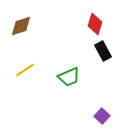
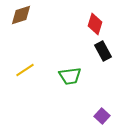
brown diamond: moved 11 px up
green trapezoid: moved 1 px right, 1 px up; rotated 15 degrees clockwise
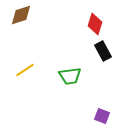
purple square: rotated 21 degrees counterclockwise
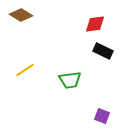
brown diamond: rotated 50 degrees clockwise
red diamond: rotated 65 degrees clockwise
black rectangle: rotated 36 degrees counterclockwise
green trapezoid: moved 4 px down
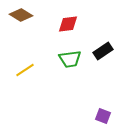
red diamond: moved 27 px left
black rectangle: rotated 60 degrees counterclockwise
green trapezoid: moved 21 px up
purple square: moved 1 px right
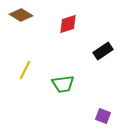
red diamond: rotated 10 degrees counterclockwise
green trapezoid: moved 7 px left, 25 px down
yellow line: rotated 30 degrees counterclockwise
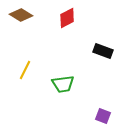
red diamond: moved 1 px left, 6 px up; rotated 10 degrees counterclockwise
black rectangle: rotated 54 degrees clockwise
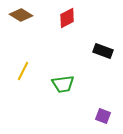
yellow line: moved 2 px left, 1 px down
